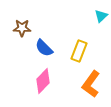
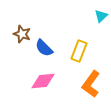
brown star: moved 6 px down; rotated 18 degrees clockwise
pink diamond: rotated 40 degrees clockwise
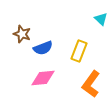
cyan triangle: moved 3 px down; rotated 32 degrees counterclockwise
blue semicircle: moved 1 px left; rotated 66 degrees counterclockwise
pink diamond: moved 3 px up
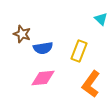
blue semicircle: rotated 12 degrees clockwise
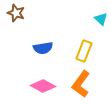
brown star: moved 6 px left, 21 px up
yellow rectangle: moved 5 px right
pink diamond: moved 8 px down; rotated 35 degrees clockwise
orange L-shape: moved 10 px left
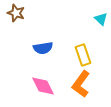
yellow rectangle: moved 1 px left, 4 px down; rotated 40 degrees counterclockwise
pink diamond: rotated 35 degrees clockwise
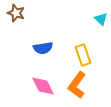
orange L-shape: moved 4 px left, 1 px down
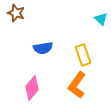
pink diamond: moved 11 px left, 2 px down; rotated 65 degrees clockwise
